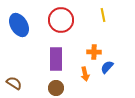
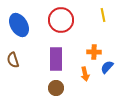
brown semicircle: moved 1 px left, 23 px up; rotated 140 degrees counterclockwise
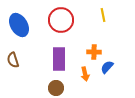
purple rectangle: moved 3 px right
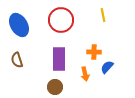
brown semicircle: moved 4 px right
brown circle: moved 1 px left, 1 px up
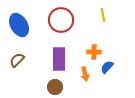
brown semicircle: rotated 63 degrees clockwise
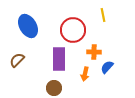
red circle: moved 12 px right, 10 px down
blue ellipse: moved 9 px right, 1 px down
orange arrow: rotated 24 degrees clockwise
brown circle: moved 1 px left, 1 px down
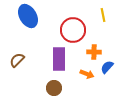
blue ellipse: moved 10 px up
orange arrow: moved 2 px right; rotated 80 degrees counterclockwise
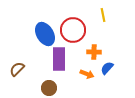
blue ellipse: moved 17 px right, 18 px down
brown semicircle: moved 9 px down
blue semicircle: moved 1 px down
brown circle: moved 5 px left
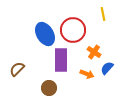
yellow line: moved 1 px up
orange cross: rotated 32 degrees clockwise
purple rectangle: moved 2 px right, 1 px down
